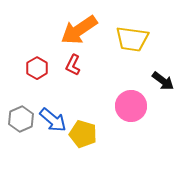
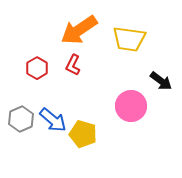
yellow trapezoid: moved 3 px left
black arrow: moved 2 px left
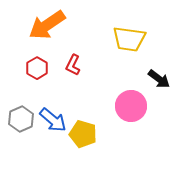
orange arrow: moved 32 px left, 5 px up
black arrow: moved 2 px left, 2 px up
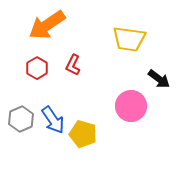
blue arrow: rotated 16 degrees clockwise
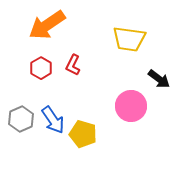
red hexagon: moved 4 px right
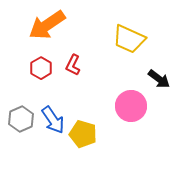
yellow trapezoid: rotated 16 degrees clockwise
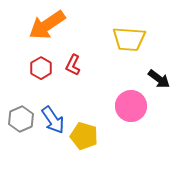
yellow trapezoid: rotated 20 degrees counterclockwise
yellow pentagon: moved 1 px right, 2 px down
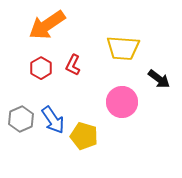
yellow trapezoid: moved 6 px left, 9 px down
pink circle: moved 9 px left, 4 px up
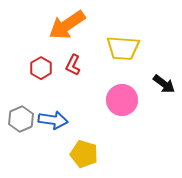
orange arrow: moved 20 px right
black arrow: moved 5 px right, 5 px down
pink circle: moved 2 px up
blue arrow: rotated 48 degrees counterclockwise
yellow pentagon: moved 18 px down
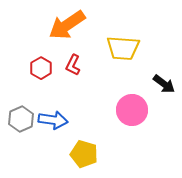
pink circle: moved 10 px right, 10 px down
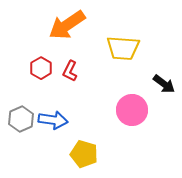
red L-shape: moved 3 px left, 6 px down
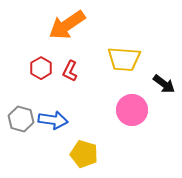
yellow trapezoid: moved 1 px right, 11 px down
gray hexagon: rotated 20 degrees counterclockwise
